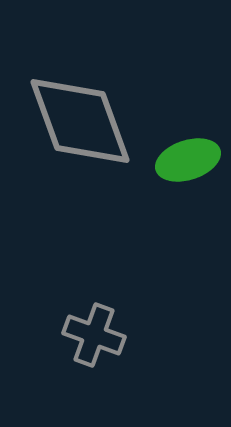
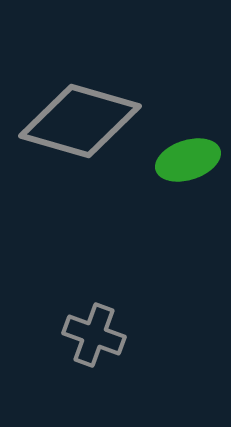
gray diamond: rotated 54 degrees counterclockwise
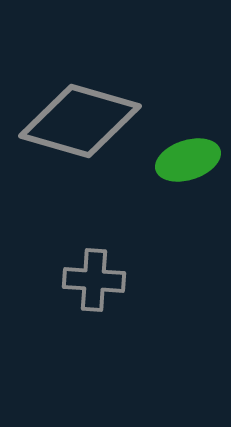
gray cross: moved 55 px up; rotated 16 degrees counterclockwise
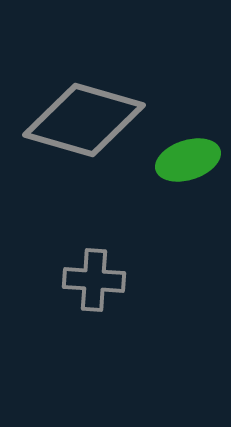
gray diamond: moved 4 px right, 1 px up
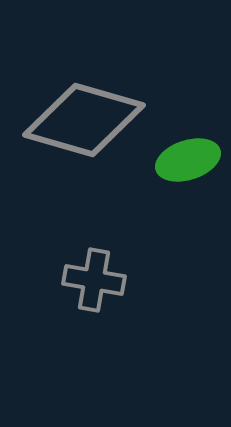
gray cross: rotated 6 degrees clockwise
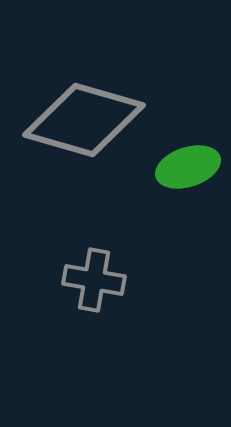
green ellipse: moved 7 px down
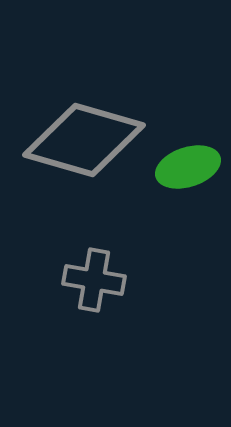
gray diamond: moved 20 px down
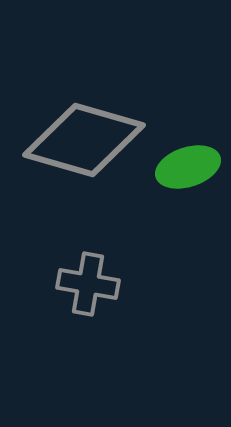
gray cross: moved 6 px left, 4 px down
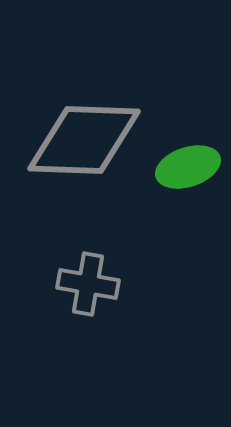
gray diamond: rotated 14 degrees counterclockwise
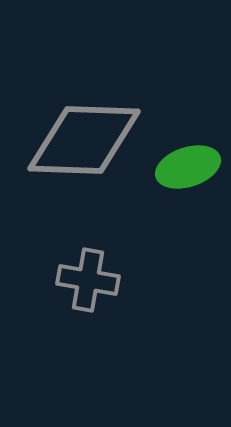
gray cross: moved 4 px up
